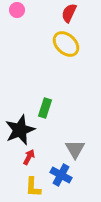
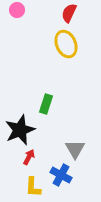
yellow ellipse: rotated 24 degrees clockwise
green rectangle: moved 1 px right, 4 px up
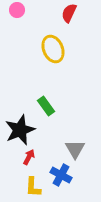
yellow ellipse: moved 13 px left, 5 px down
green rectangle: moved 2 px down; rotated 54 degrees counterclockwise
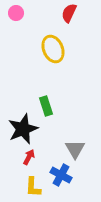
pink circle: moved 1 px left, 3 px down
green rectangle: rotated 18 degrees clockwise
black star: moved 3 px right, 1 px up
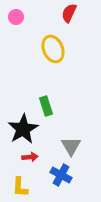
pink circle: moved 4 px down
black star: rotated 8 degrees counterclockwise
gray triangle: moved 4 px left, 3 px up
red arrow: moved 1 px right; rotated 56 degrees clockwise
yellow L-shape: moved 13 px left
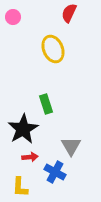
pink circle: moved 3 px left
green rectangle: moved 2 px up
blue cross: moved 6 px left, 3 px up
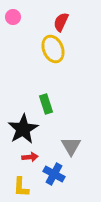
red semicircle: moved 8 px left, 9 px down
blue cross: moved 1 px left, 2 px down
yellow L-shape: moved 1 px right
